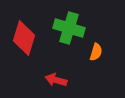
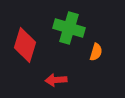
red diamond: moved 1 px right, 7 px down
red arrow: rotated 20 degrees counterclockwise
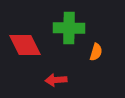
green cross: rotated 16 degrees counterclockwise
red diamond: rotated 44 degrees counterclockwise
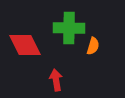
orange semicircle: moved 3 px left, 6 px up
red arrow: rotated 85 degrees clockwise
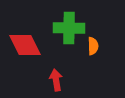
orange semicircle: rotated 18 degrees counterclockwise
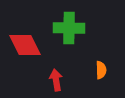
orange semicircle: moved 8 px right, 24 px down
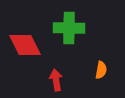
orange semicircle: rotated 12 degrees clockwise
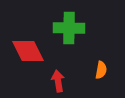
red diamond: moved 3 px right, 6 px down
red arrow: moved 2 px right, 1 px down
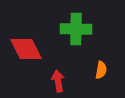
green cross: moved 7 px right, 1 px down
red diamond: moved 2 px left, 2 px up
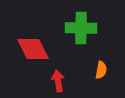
green cross: moved 5 px right, 1 px up
red diamond: moved 7 px right
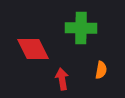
red arrow: moved 4 px right, 2 px up
